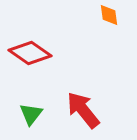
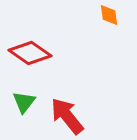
red arrow: moved 16 px left, 6 px down
green triangle: moved 7 px left, 12 px up
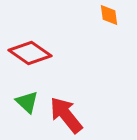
green triangle: moved 3 px right; rotated 25 degrees counterclockwise
red arrow: moved 1 px left, 1 px up
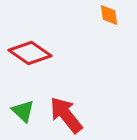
green triangle: moved 4 px left, 9 px down
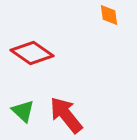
red diamond: moved 2 px right
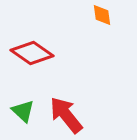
orange diamond: moved 7 px left
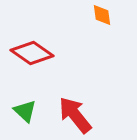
green triangle: moved 2 px right
red arrow: moved 9 px right
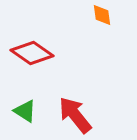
green triangle: rotated 10 degrees counterclockwise
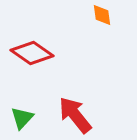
green triangle: moved 3 px left, 7 px down; rotated 40 degrees clockwise
